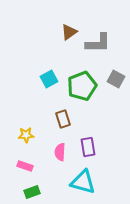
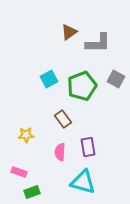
brown rectangle: rotated 18 degrees counterclockwise
pink rectangle: moved 6 px left, 6 px down
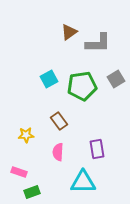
gray square: rotated 30 degrees clockwise
green pentagon: rotated 12 degrees clockwise
brown rectangle: moved 4 px left, 2 px down
purple rectangle: moved 9 px right, 2 px down
pink semicircle: moved 2 px left
cyan triangle: rotated 16 degrees counterclockwise
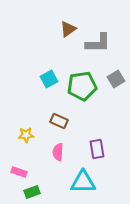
brown triangle: moved 1 px left, 3 px up
brown rectangle: rotated 30 degrees counterclockwise
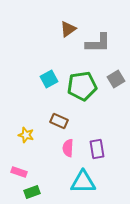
yellow star: rotated 21 degrees clockwise
pink semicircle: moved 10 px right, 4 px up
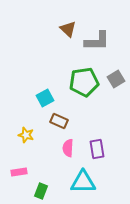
brown triangle: rotated 42 degrees counterclockwise
gray L-shape: moved 1 px left, 2 px up
cyan square: moved 4 px left, 19 px down
green pentagon: moved 2 px right, 4 px up
pink rectangle: rotated 28 degrees counterclockwise
green rectangle: moved 9 px right, 1 px up; rotated 49 degrees counterclockwise
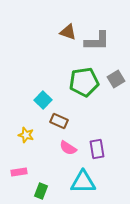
brown triangle: moved 3 px down; rotated 24 degrees counterclockwise
cyan square: moved 2 px left, 2 px down; rotated 18 degrees counterclockwise
pink semicircle: rotated 60 degrees counterclockwise
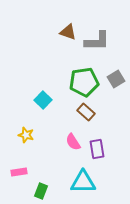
brown rectangle: moved 27 px right, 9 px up; rotated 18 degrees clockwise
pink semicircle: moved 5 px right, 6 px up; rotated 24 degrees clockwise
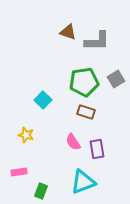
brown rectangle: rotated 24 degrees counterclockwise
cyan triangle: rotated 20 degrees counterclockwise
